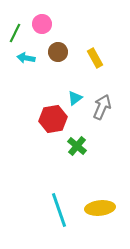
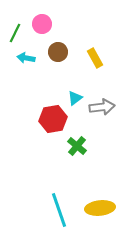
gray arrow: rotated 60 degrees clockwise
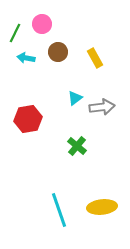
red hexagon: moved 25 px left
yellow ellipse: moved 2 px right, 1 px up
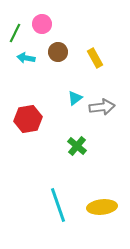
cyan line: moved 1 px left, 5 px up
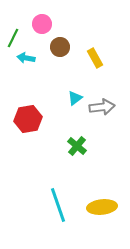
green line: moved 2 px left, 5 px down
brown circle: moved 2 px right, 5 px up
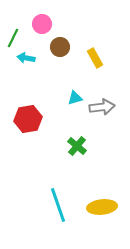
cyan triangle: rotated 21 degrees clockwise
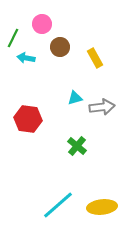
red hexagon: rotated 16 degrees clockwise
cyan line: rotated 68 degrees clockwise
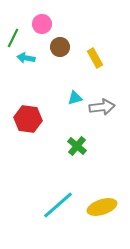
yellow ellipse: rotated 12 degrees counterclockwise
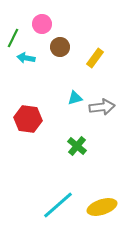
yellow rectangle: rotated 66 degrees clockwise
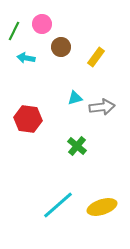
green line: moved 1 px right, 7 px up
brown circle: moved 1 px right
yellow rectangle: moved 1 px right, 1 px up
